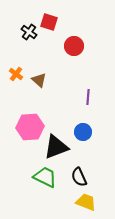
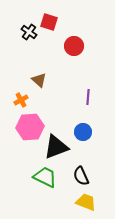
orange cross: moved 5 px right, 26 px down; rotated 24 degrees clockwise
black semicircle: moved 2 px right, 1 px up
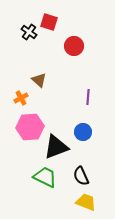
orange cross: moved 2 px up
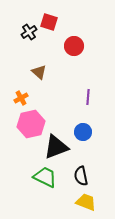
black cross: rotated 21 degrees clockwise
brown triangle: moved 8 px up
pink hexagon: moved 1 px right, 3 px up; rotated 8 degrees counterclockwise
black semicircle: rotated 12 degrees clockwise
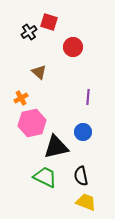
red circle: moved 1 px left, 1 px down
pink hexagon: moved 1 px right, 1 px up
black triangle: rotated 8 degrees clockwise
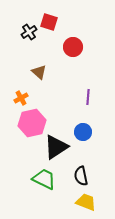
black triangle: rotated 20 degrees counterclockwise
green trapezoid: moved 1 px left, 2 px down
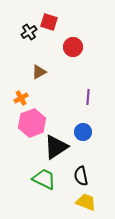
brown triangle: rotated 49 degrees clockwise
pink hexagon: rotated 8 degrees counterclockwise
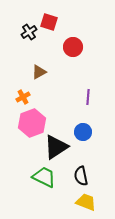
orange cross: moved 2 px right, 1 px up
green trapezoid: moved 2 px up
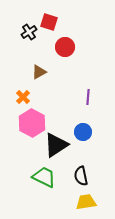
red circle: moved 8 px left
orange cross: rotated 16 degrees counterclockwise
pink hexagon: rotated 12 degrees counterclockwise
black triangle: moved 2 px up
yellow trapezoid: rotated 30 degrees counterclockwise
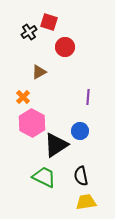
blue circle: moved 3 px left, 1 px up
